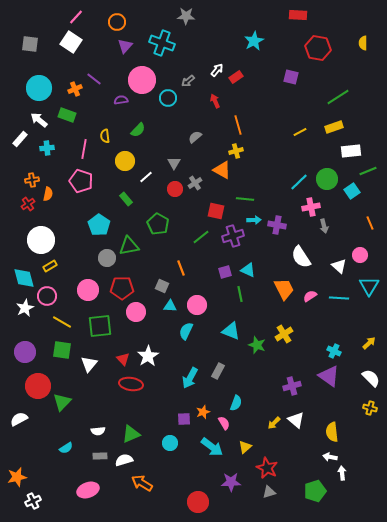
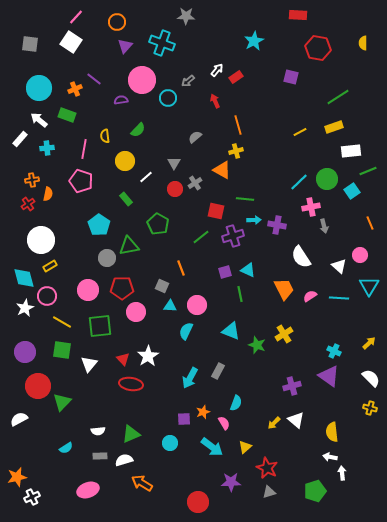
white cross at (33, 501): moved 1 px left, 4 px up
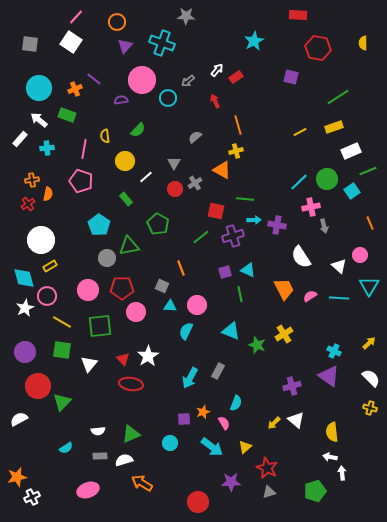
white rectangle at (351, 151): rotated 18 degrees counterclockwise
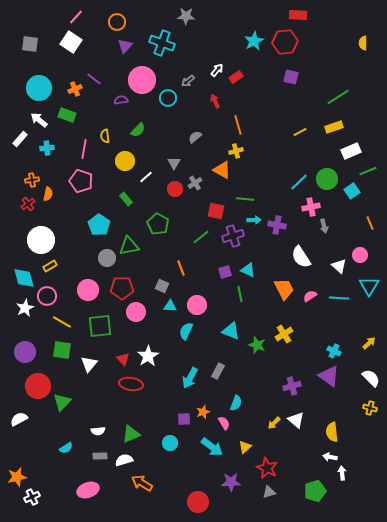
red hexagon at (318, 48): moved 33 px left, 6 px up; rotated 15 degrees counterclockwise
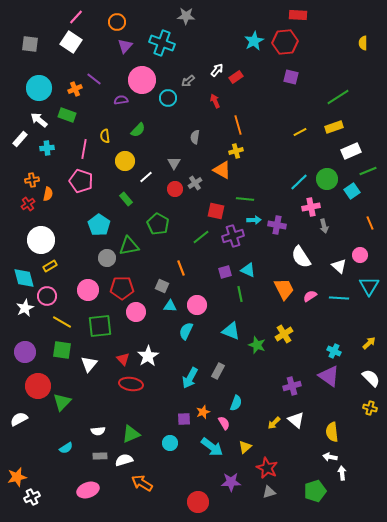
gray semicircle at (195, 137): rotated 40 degrees counterclockwise
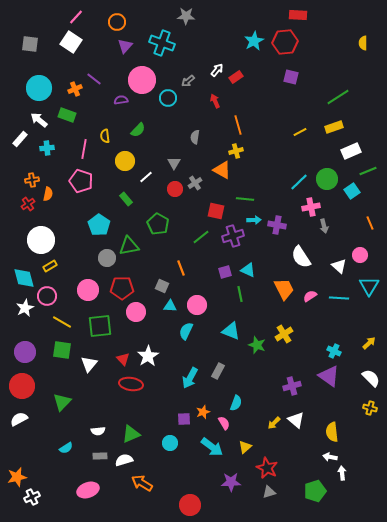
red circle at (38, 386): moved 16 px left
red circle at (198, 502): moved 8 px left, 3 px down
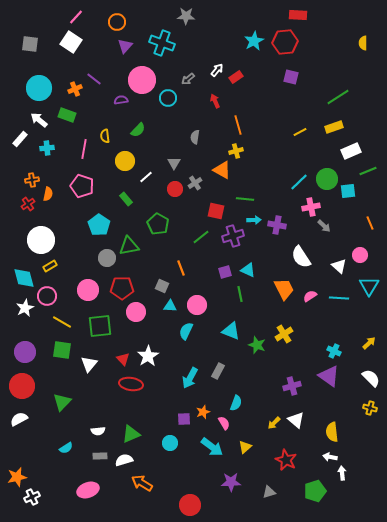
gray arrow at (188, 81): moved 2 px up
pink pentagon at (81, 181): moved 1 px right, 5 px down
cyan square at (352, 191): moved 4 px left; rotated 28 degrees clockwise
gray arrow at (324, 226): rotated 32 degrees counterclockwise
red star at (267, 468): moved 19 px right, 8 px up
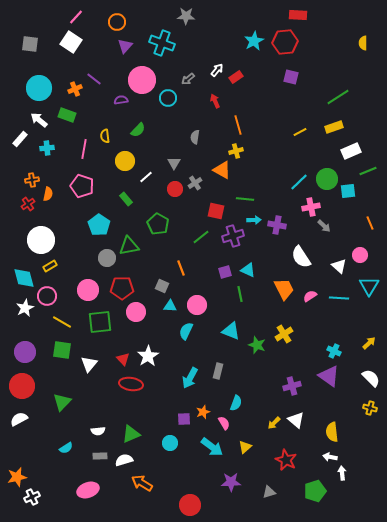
green square at (100, 326): moved 4 px up
gray rectangle at (218, 371): rotated 14 degrees counterclockwise
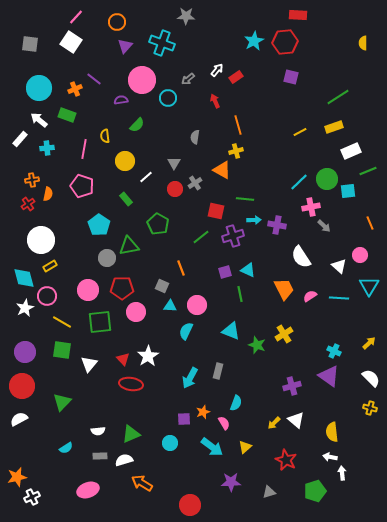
green semicircle at (138, 130): moved 1 px left, 5 px up
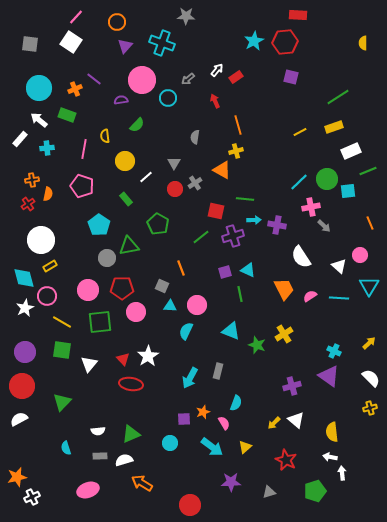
yellow cross at (370, 408): rotated 32 degrees counterclockwise
cyan semicircle at (66, 448): rotated 104 degrees clockwise
